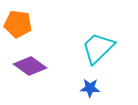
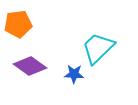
orange pentagon: rotated 16 degrees counterclockwise
blue star: moved 16 px left, 14 px up
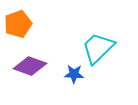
orange pentagon: rotated 12 degrees counterclockwise
purple diamond: rotated 16 degrees counterclockwise
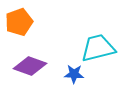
orange pentagon: moved 1 px right, 2 px up
cyan trapezoid: rotated 30 degrees clockwise
